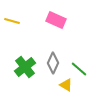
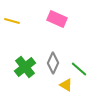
pink rectangle: moved 1 px right, 1 px up
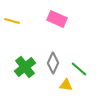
yellow triangle: rotated 24 degrees counterclockwise
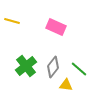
pink rectangle: moved 1 px left, 8 px down
gray diamond: moved 4 px down; rotated 15 degrees clockwise
green cross: moved 1 px right, 1 px up
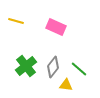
yellow line: moved 4 px right
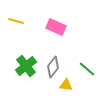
green line: moved 8 px right
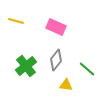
gray diamond: moved 3 px right, 7 px up
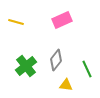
yellow line: moved 1 px down
pink rectangle: moved 6 px right, 7 px up; rotated 48 degrees counterclockwise
green line: rotated 24 degrees clockwise
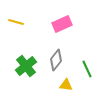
pink rectangle: moved 4 px down
